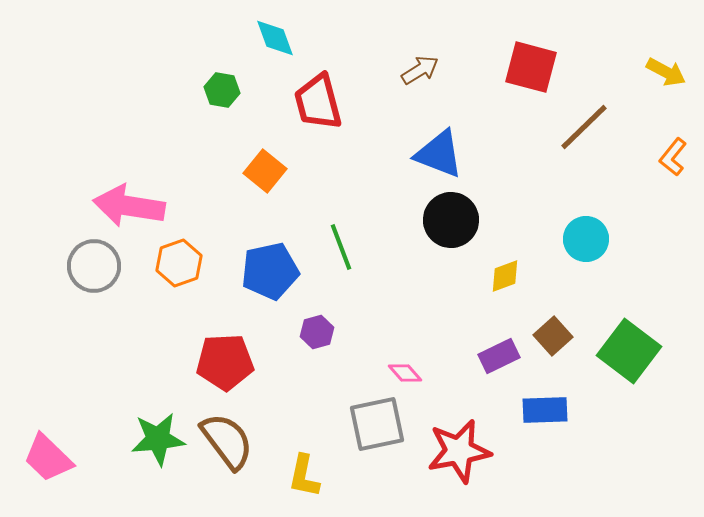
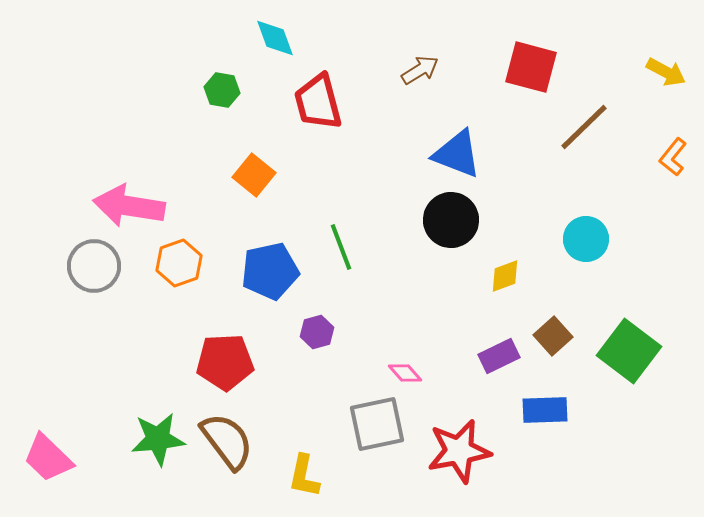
blue triangle: moved 18 px right
orange square: moved 11 px left, 4 px down
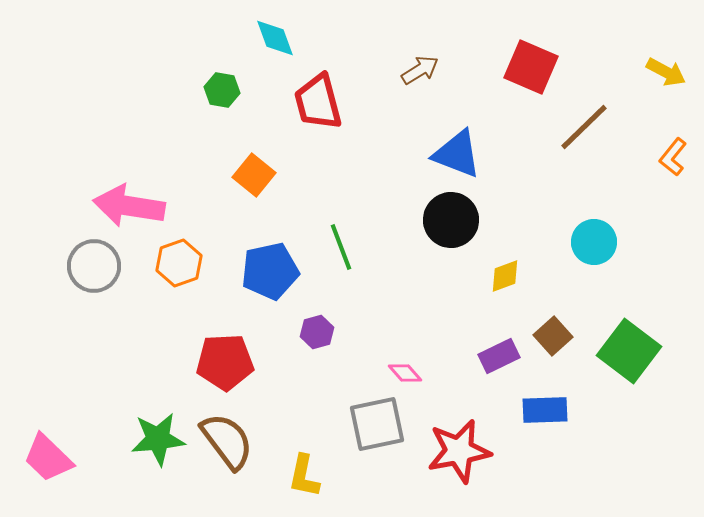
red square: rotated 8 degrees clockwise
cyan circle: moved 8 px right, 3 px down
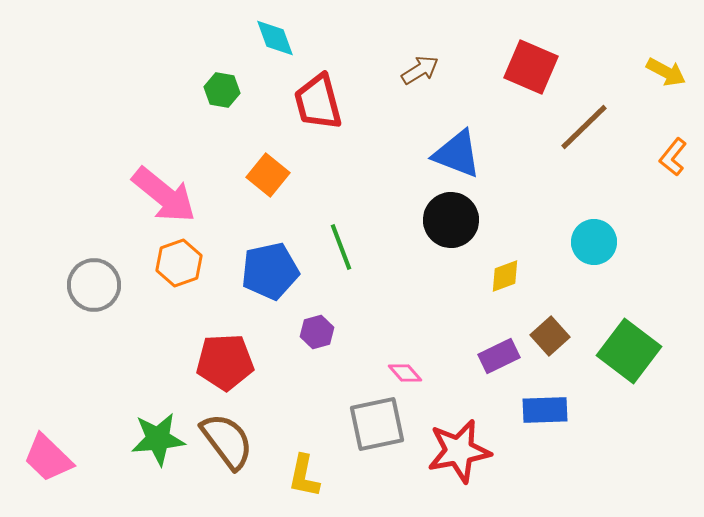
orange square: moved 14 px right
pink arrow: moved 35 px right, 11 px up; rotated 150 degrees counterclockwise
gray circle: moved 19 px down
brown square: moved 3 px left
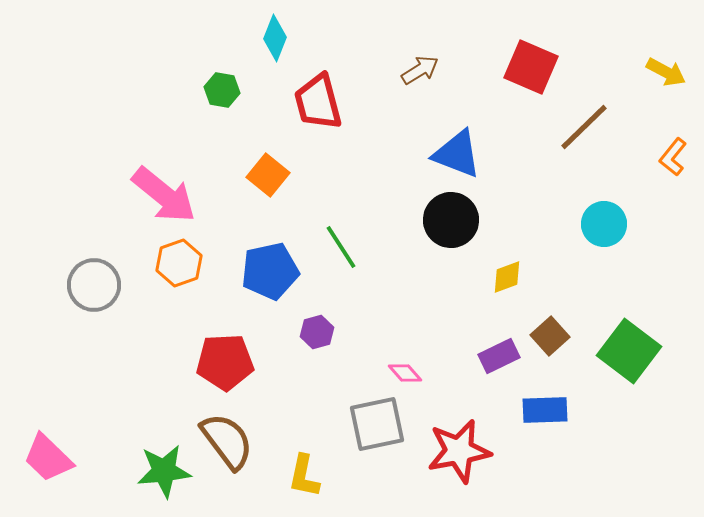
cyan diamond: rotated 42 degrees clockwise
cyan circle: moved 10 px right, 18 px up
green line: rotated 12 degrees counterclockwise
yellow diamond: moved 2 px right, 1 px down
green star: moved 6 px right, 32 px down
